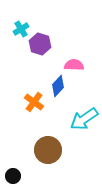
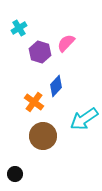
cyan cross: moved 2 px left, 1 px up
purple hexagon: moved 8 px down
pink semicircle: moved 8 px left, 22 px up; rotated 48 degrees counterclockwise
blue diamond: moved 2 px left
brown circle: moved 5 px left, 14 px up
black circle: moved 2 px right, 2 px up
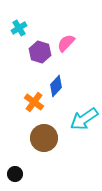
brown circle: moved 1 px right, 2 px down
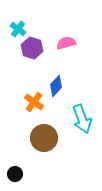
cyan cross: moved 1 px left, 1 px down; rotated 21 degrees counterclockwise
pink semicircle: rotated 30 degrees clockwise
purple hexagon: moved 8 px left, 4 px up
cyan arrow: moved 2 px left; rotated 76 degrees counterclockwise
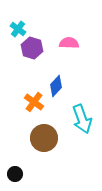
pink semicircle: moved 3 px right; rotated 18 degrees clockwise
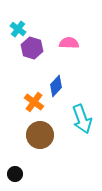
brown circle: moved 4 px left, 3 px up
